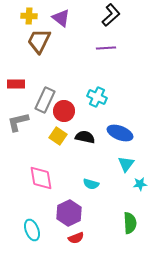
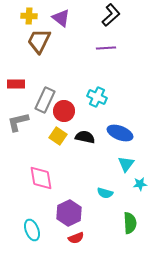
cyan semicircle: moved 14 px right, 9 px down
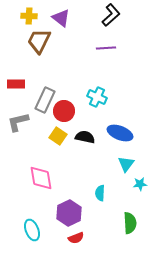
cyan semicircle: moved 5 px left; rotated 77 degrees clockwise
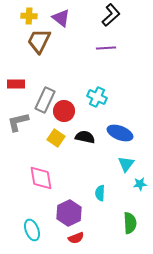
yellow square: moved 2 px left, 2 px down
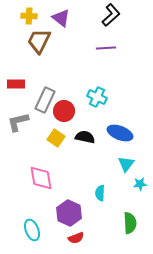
purple hexagon: rotated 10 degrees counterclockwise
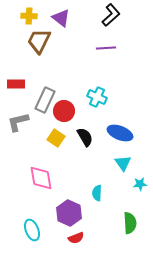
black semicircle: rotated 48 degrees clockwise
cyan triangle: moved 3 px left, 1 px up; rotated 12 degrees counterclockwise
cyan semicircle: moved 3 px left
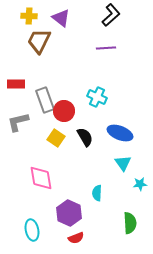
gray rectangle: rotated 45 degrees counterclockwise
cyan ellipse: rotated 10 degrees clockwise
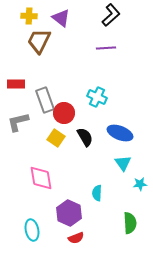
red circle: moved 2 px down
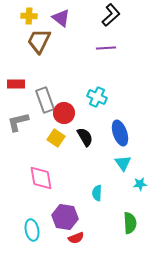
blue ellipse: rotated 50 degrees clockwise
purple hexagon: moved 4 px left, 4 px down; rotated 15 degrees counterclockwise
